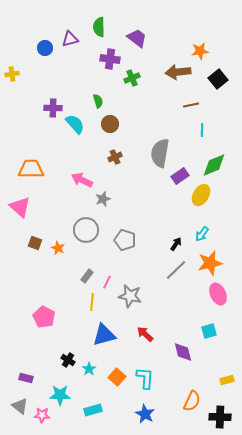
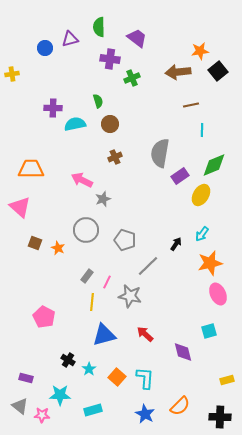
black square at (218, 79): moved 8 px up
cyan semicircle at (75, 124): rotated 60 degrees counterclockwise
gray line at (176, 270): moved 28 px left, 4 px up
orange semicircle at (192, 401): moved 12 px left, 5 px down; rotated 20 degrees clockwise
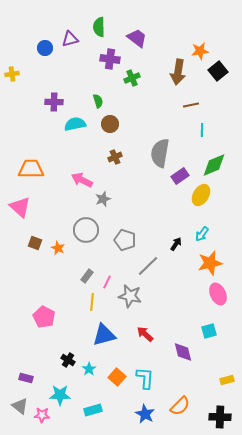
brown arrow at (178, 72): rotated 75 degrees counterclockwise
purple cross at (53, 108): moved 1 px right, 6 px up
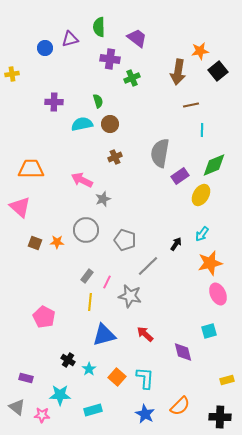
cyan semicircle at (75, 124): moved 7 px right
orange star at (58, 248): moved 1 px left, 6 px up; rotated 24 degrees counterclockwise
yellow line at (92, 302): moved 2 px left
gray triangle at (20, 406): moved 3 px left, 1 px down
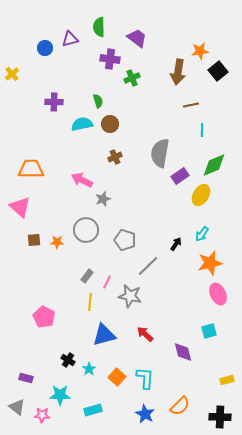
yellow cross at (12, 74): rotated 32 degrees counterclockwise
brown square at (35, 243): moved 1 px left, 3 px up; rotated 24 degrees counterclockwise
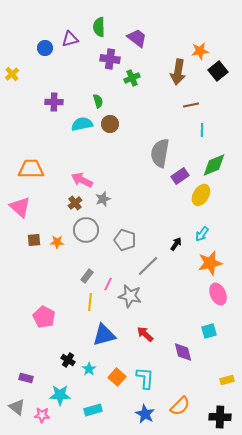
brown cross at (115, 157): moved 40 px left, 46 px down; rotated 16 degrees counterclockwise
pink line at (107, 282): moved 1 px right, 2 px down
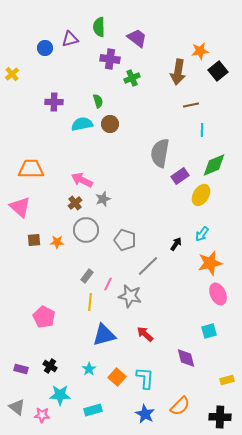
purple diamond at (183, 352): moved 3 px right, 6 px down
black cross at (68, 360): moved 18 px left, 6 px down
purple rectangle at (26, 378): moved 5 px left, 9 px up
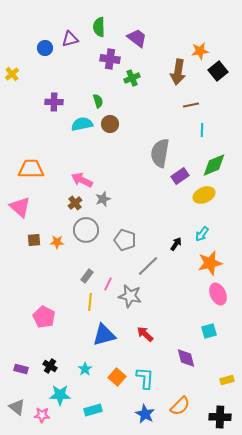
yellow ellipse at (201, 195): moved 3 px right; rotated 35 degrees clockwise
cyan star at (89, 369): moved 4 px left
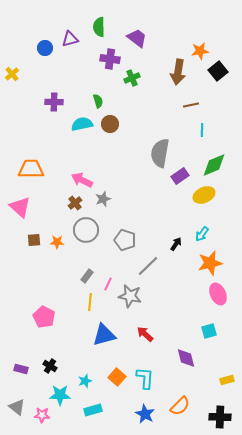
cyan star at (85, 369): moved 12 px down; rotated 16 degrees clockwise
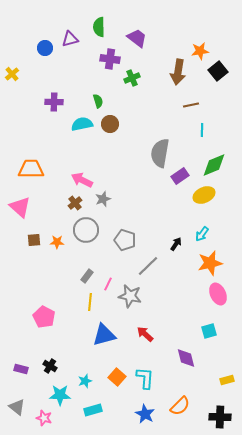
pink star at (42, 415): moved 2 px right, 3 px down; rotated 14 degrees clockwise
